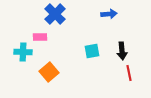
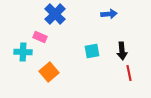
pink rectangle: rotated 24 degrees clockwise
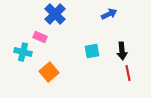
blue arrow: rotated 21 degrees counterclockwise
cyan cross: rotated 12 degrees clockwise
red line: moved 1 px left
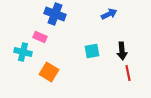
blue cross: rotated 25 degrees counterclockwise
orange square: rotated 18 degrees counterclockwise
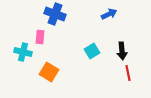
pink rectangle: rotated 72 degrees clockwise
cyan square: rotated 21 degrees counterclockwise
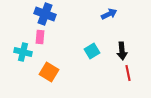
blue cross: moved 10 px left
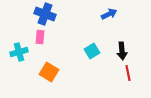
cyan cross: moved 4 px left; rotated 30 degrees counterclockwise
